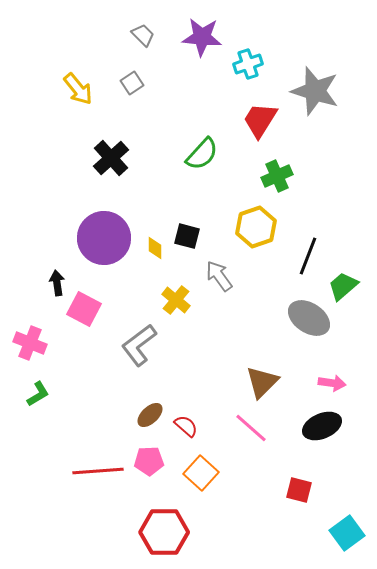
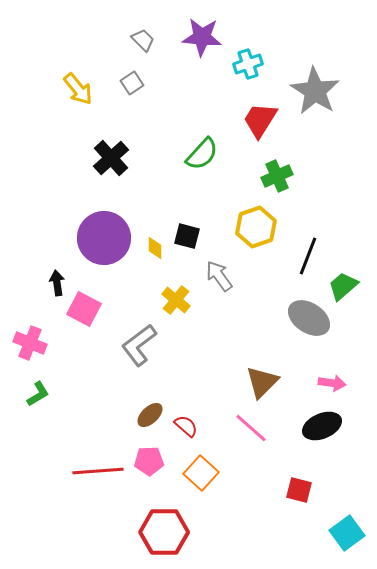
gray trapezoid: moved 5 px down
gray star: rotated 15 degrees clockwise
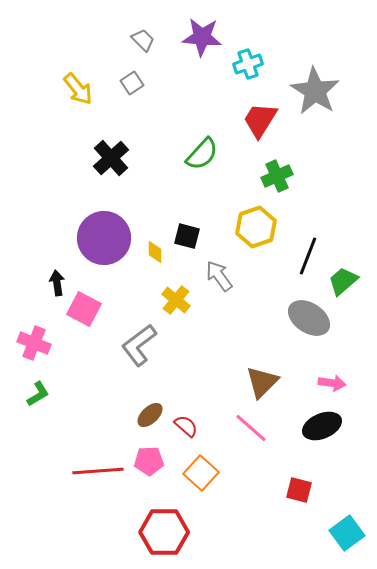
yellow diamond: moved 4 px down
green trapezoid: moved 5 px up
pink cross: moved 4 px right
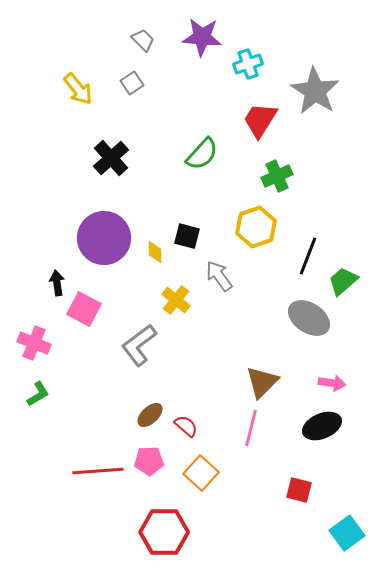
pink line: rotated 63 degrees clockwise
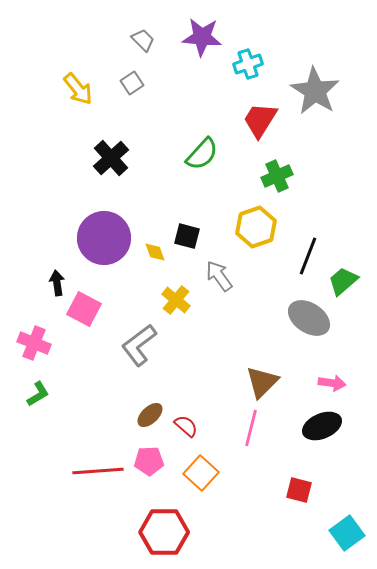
yellow diamond: rotated 20 degrees counterclockwise
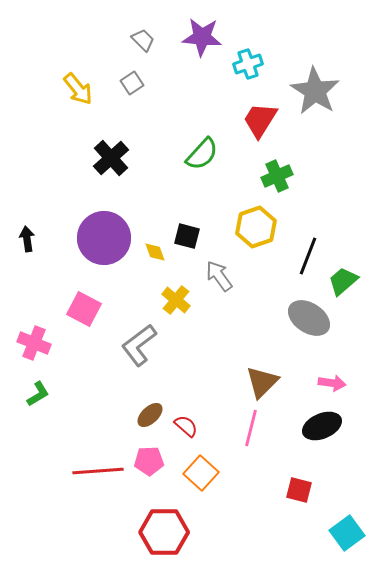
black arrow: moved 30 px left, 44 px up
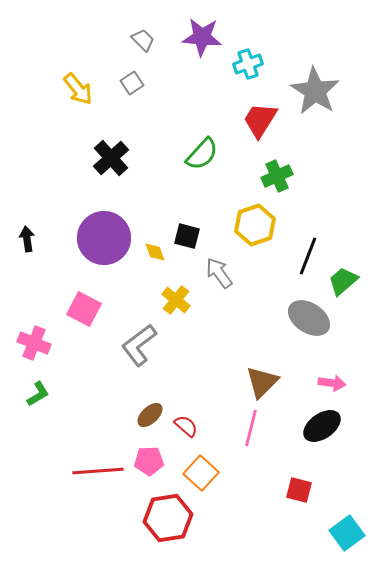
yellow hexagon: moved 1 px left, 2 px up
gray arrow: moved 3 px up
black ellipse: rotated 12 degrees counterclockwise
red hexagon: moved 4 px right, 14 px up; rotated 9 degrees counterclockwise
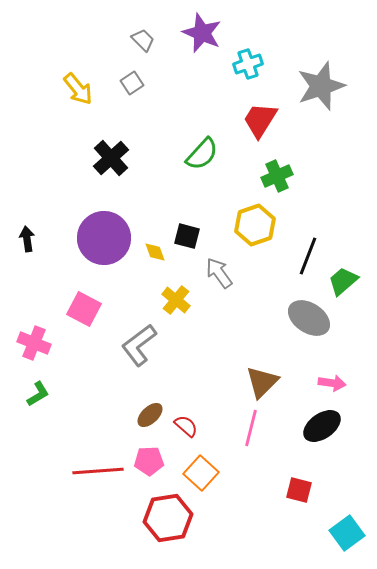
purple star: moved 4 px up; rotated 18 degrees clockwise
gray star: moved 6 px right, 5 px up; rotated 21 degrees clockwise
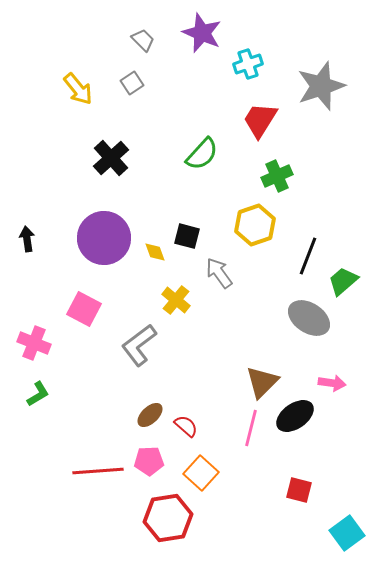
black ellipse: moved 27 px left, 10 px up
